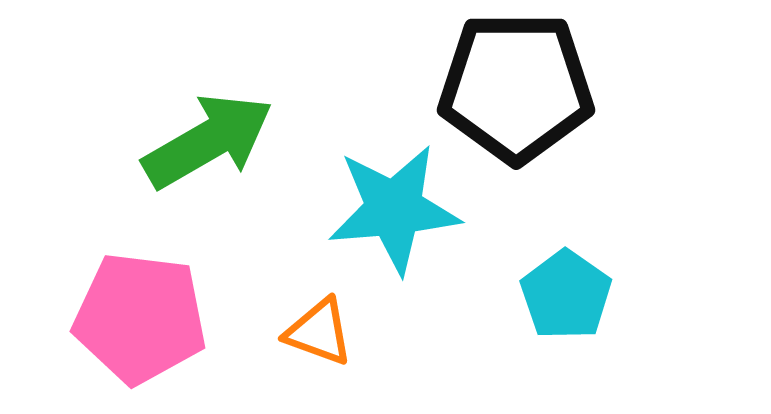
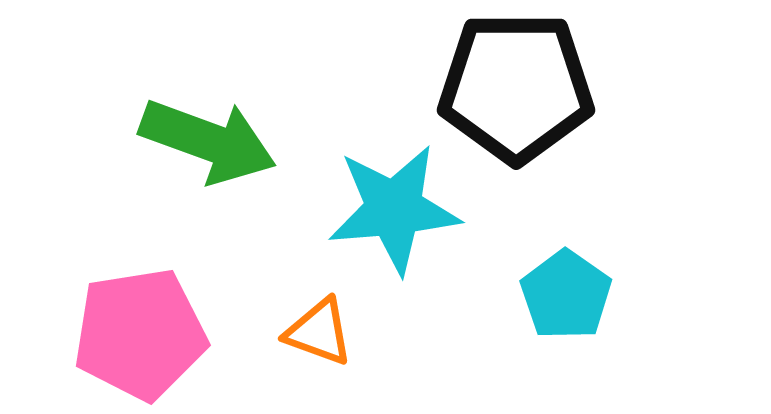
green arrow: rotated 50 degrees clockwise
pink pentagon: moved 16 px down; rotated 16 degrees counterclockwise
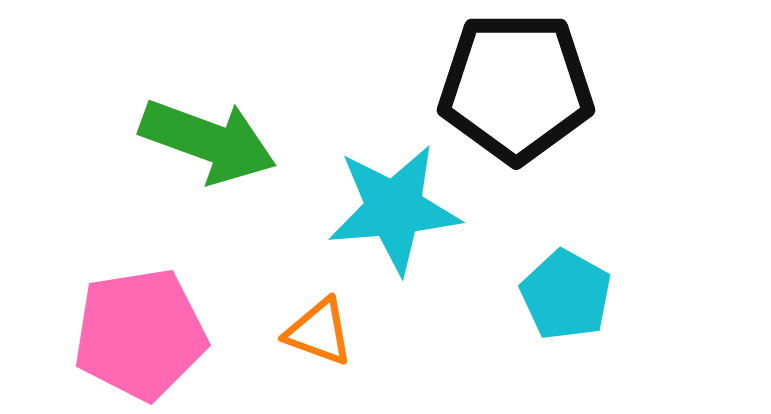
cyan pentagon: rotated 6 degrees counterclockwise
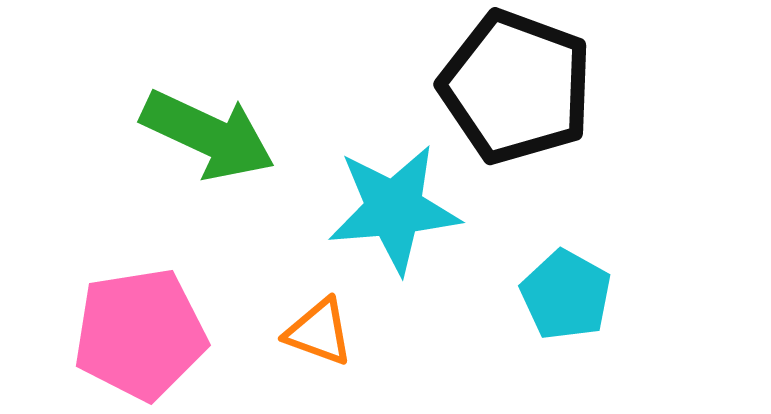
black pentagon: rotated 20 degrees clockwise
green arrow: moved 6 px up; rotated 5 degrees clockwise
